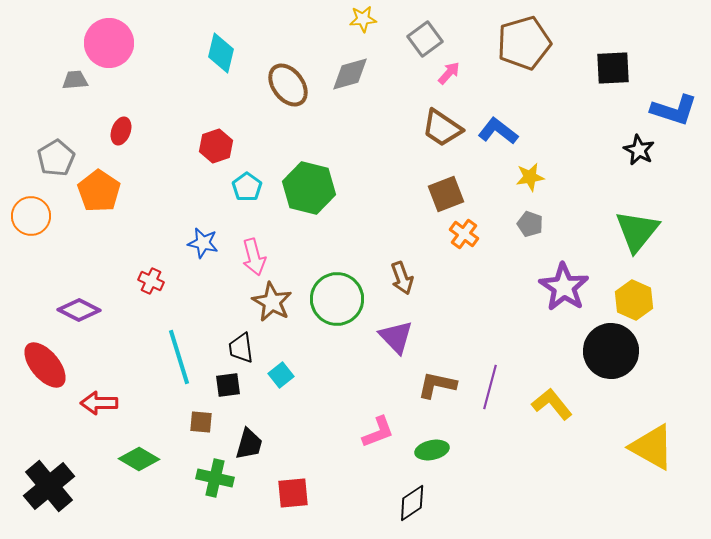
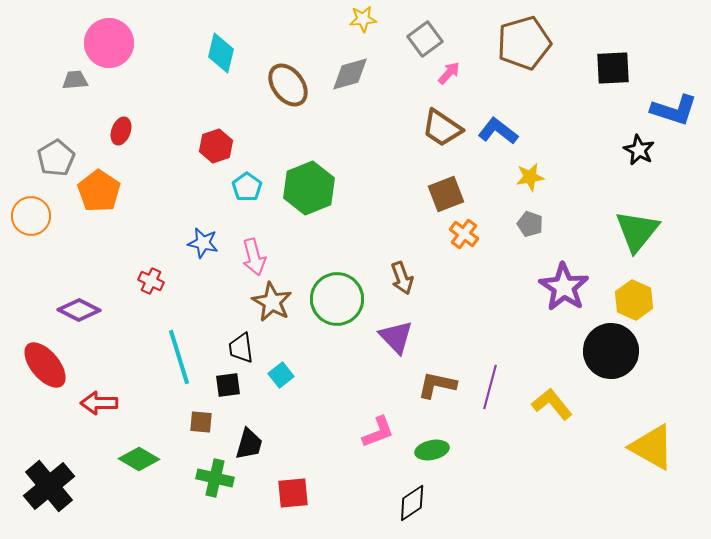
green hexagon at (309, 188): rotated 24 degrees clockwise
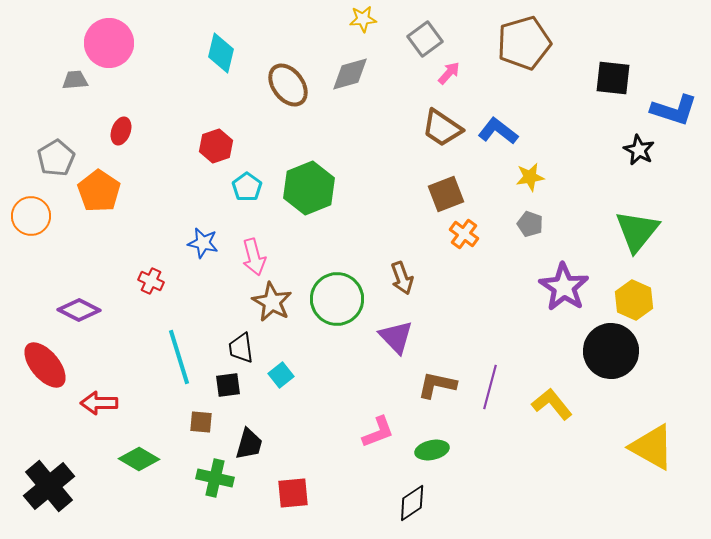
black square at (613, 68): moved 10 px down; rotated 9 degrees clockwise
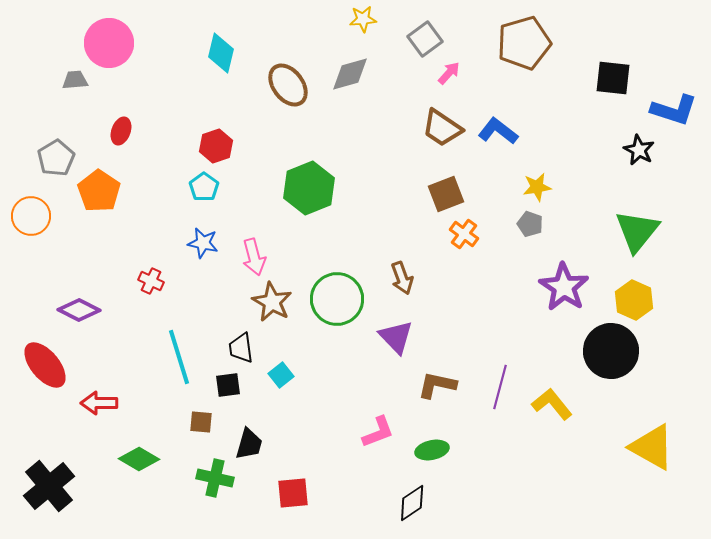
yellow star at (530, 177): moved 7 px right, 10 px down
cyan pentagon at (247, 187): moved 43 px left
purple line at (490, 387): moved 10 px right
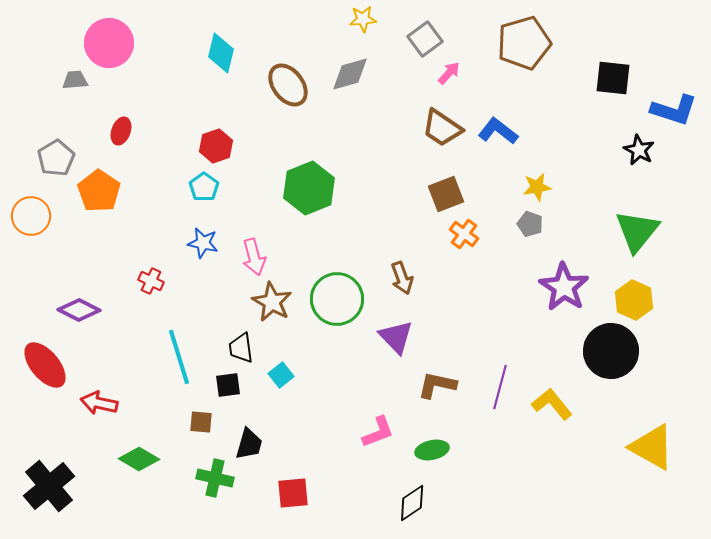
red arrow at (99, 403): rotated 12 degrees clockwise
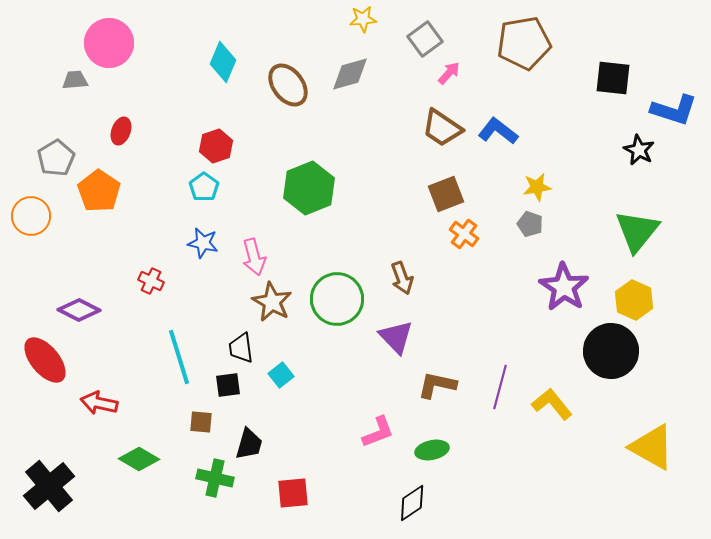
brown pentagon at (524, 43): rotated 6 degrees clockwise
cyan diamond at (221, 53): moved 2 px right, 9 px down; rotated 9 degrees clockwise
red ellipse at (45, 365): moved 5 px up
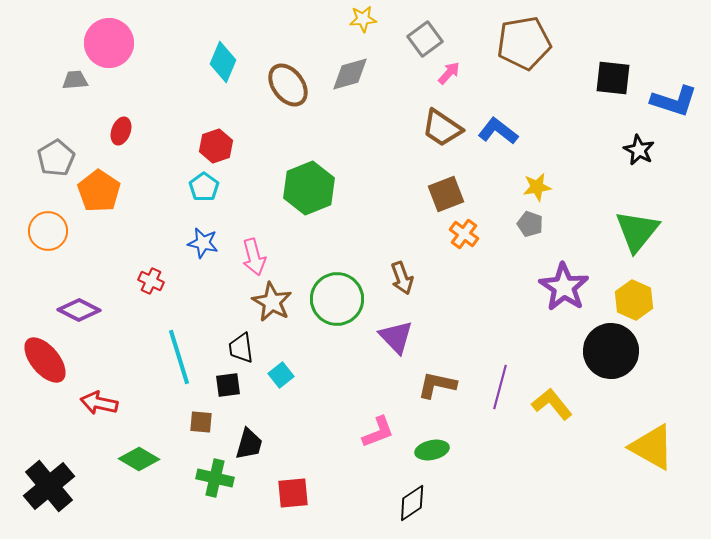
blue L-shape at (674, 110): moved 9 px up
orange circle at (31, 216): moved 17 px right, 15 px down
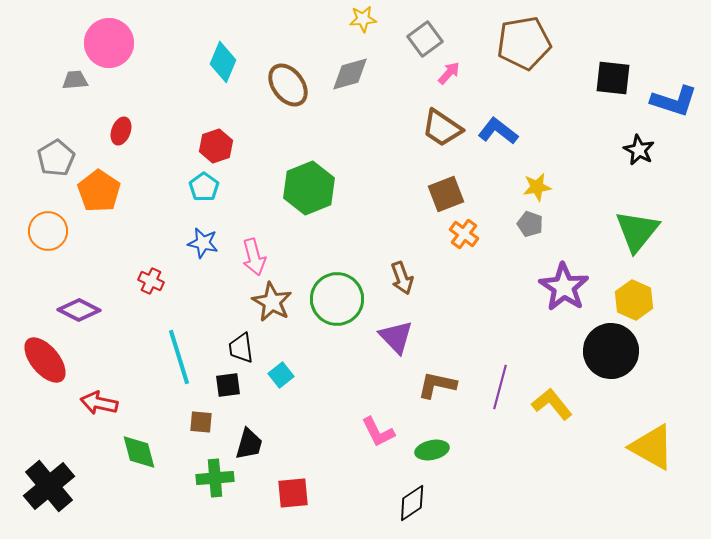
pink L-shape at (378, 432): rotated 84 degrees clockwise
green diamond at (139, 459): moved 7 px up; rotated 45 degrees clockwise
green cross at (215, 478): rotated 18 degrees counterclockwise
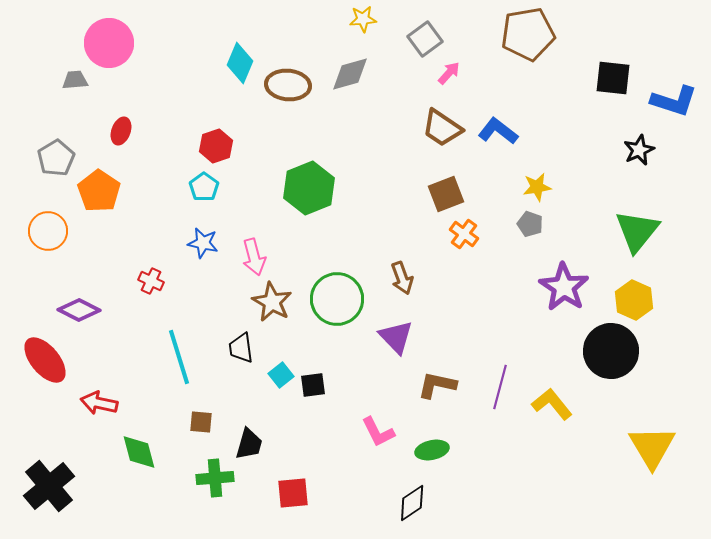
brown pentagon at (524, 43): moved 4 px right, 9 px up
cyan diamond at (223, 62): moved 17 px right, 1 px down
brown ellipse at (288, 85): rotated 48 degrees counterclockwise
black star at (639, 150): rotated 20 degrees clockwise
black square at (228, 385): moved 85 px right
yellow triangle at (652, 447): rotated 30 degrees clockwise
